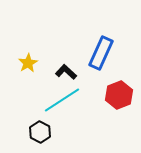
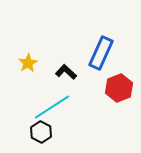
red hexagon: moved 7 px up
cyan line: moved 10 px left, 7 px down
black hexagon: moved 1 px right
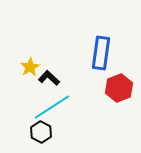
blue rectangle: rotated 16 degrees counterclockwise
yellow star: moved 2 px right, 4 px down
black L-shape: moved 17 px left, 6 px down
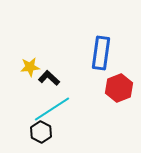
yellow star: rotated 24 degrees clockwise
cyan line: moved 2 px down
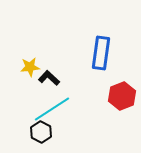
red hexagon: moved 3 px right, 8 px down
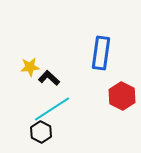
red hexagon: rotated 12 degrees counterclockwise
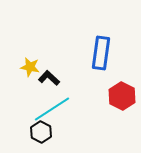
yellow star: rotated 18 degrees clockwise
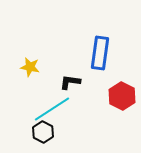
blue rectangle: moved 1 px left
black L-shape: moved 21 px right, 4 px down; rotated 35 degrees counterclockwise
black hexagon: moved 2 px right
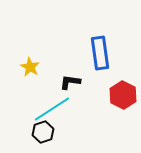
blue rectangle: rotated 16 degrees counterclockwise
yellow star: rotated 18 degrees clockwise
red hexagon: moved 1 px right, 1 px up
black hexagon: rotated 15 degrees clockwise
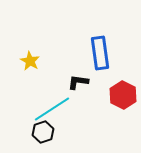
yellow star: moved 6 px up
black L-shape: moved 8 px right
